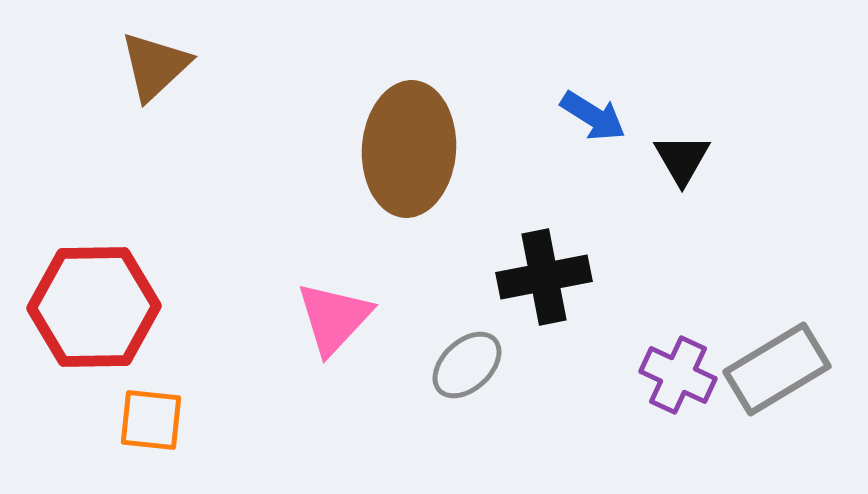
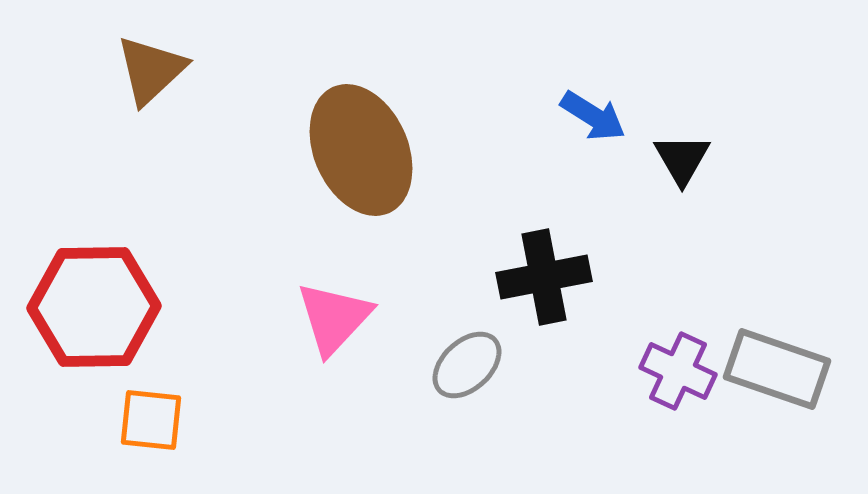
brown triangle: moved 4 px left, 4 px down
brown ellipse: moved 48 px left, 1 px down; rotated 28 degrees counterclockwise
gray rectangle: rotated 50 degrees clockwise
purple cross: moved 4 px up
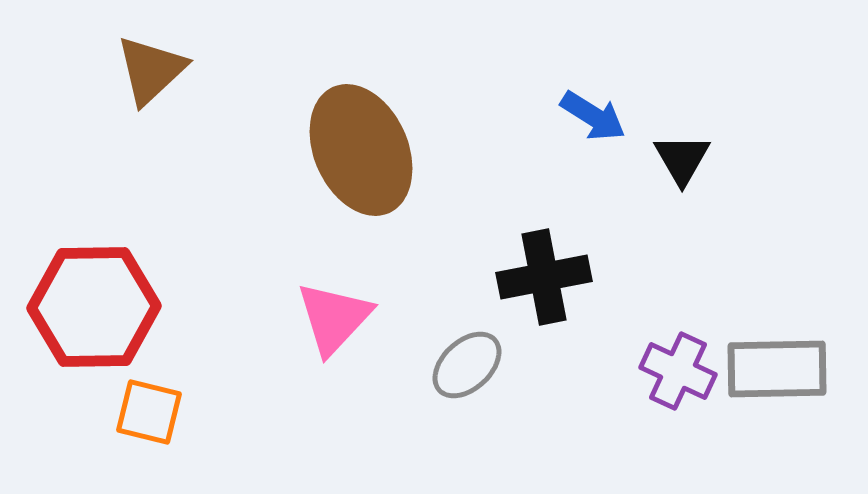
gray rectangle: rotated 20 degrees counterclockwise
orange square: moved 2 px left, 8 px up; rotated 8 degrees clockwise
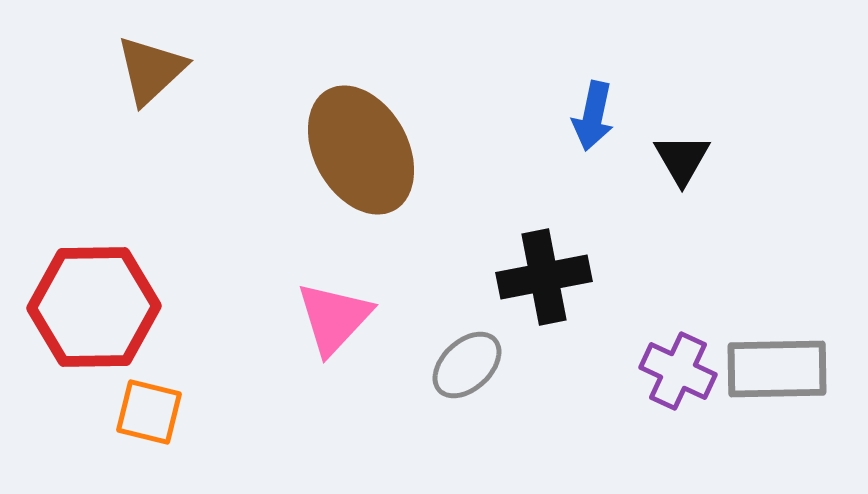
blue arrow: rotated 70 degrees clockwise
brown ellipse: rotated 5 degrees counterclockwise
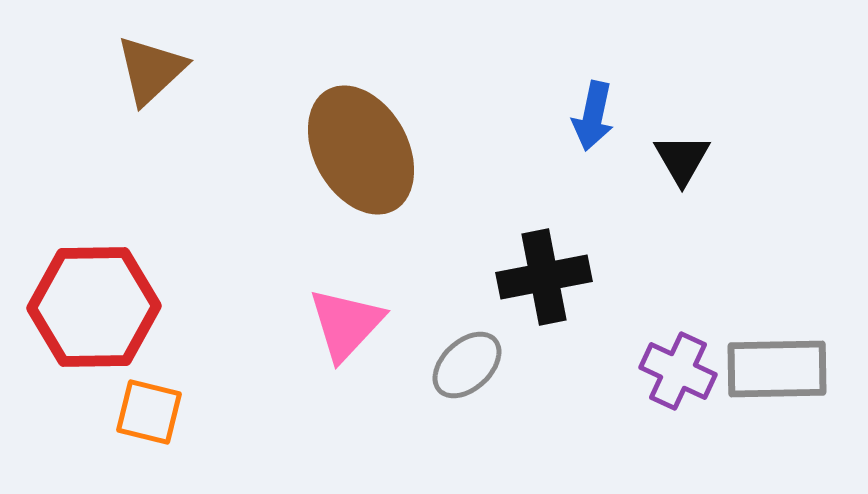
pink triangle: moved 12 px right, 6 px down
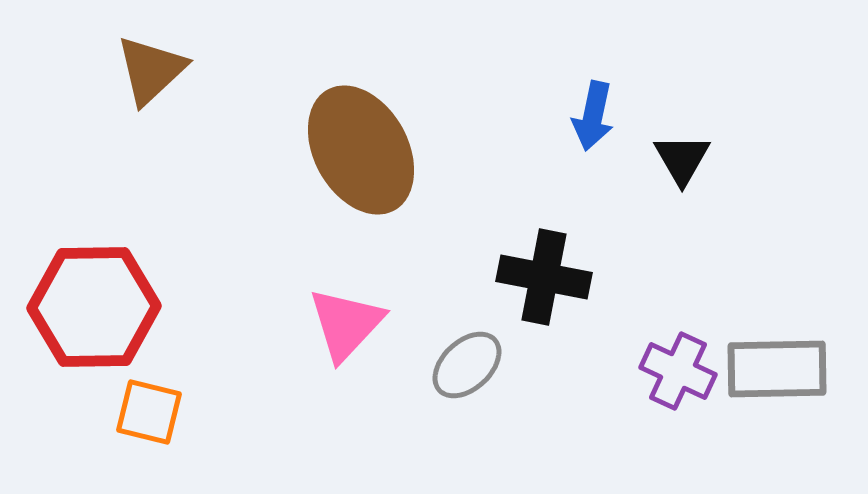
black cross: rotated 22 degrees clockwise
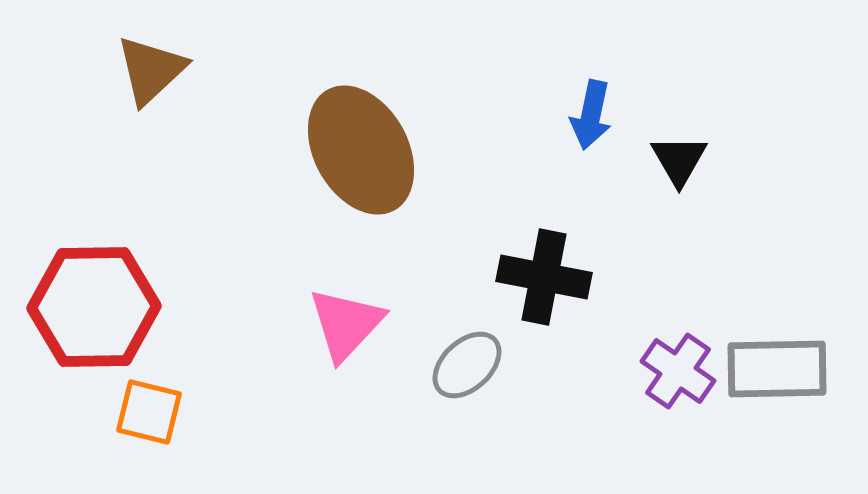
blue arrow: moved 2 px left, 1 px up
black triangle: moved 3 px left, 1 px down
purple cross: rotated 10 degrees clockwise
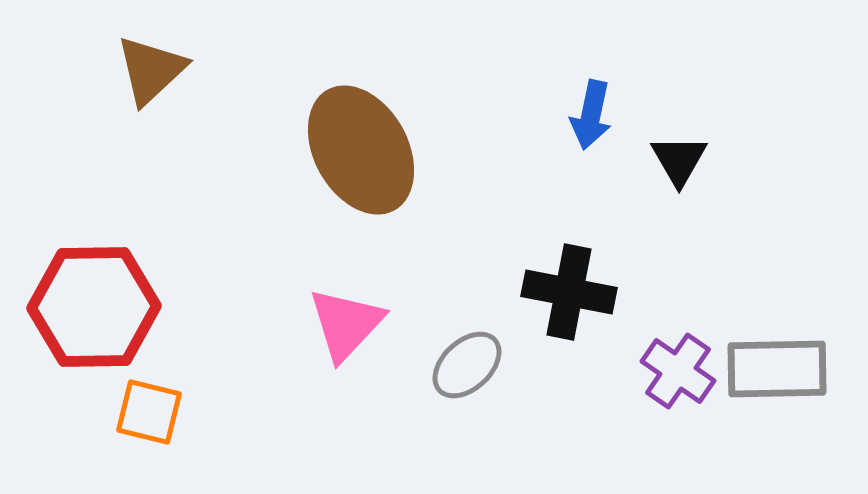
black cross: moved 25 px right, 15 px down
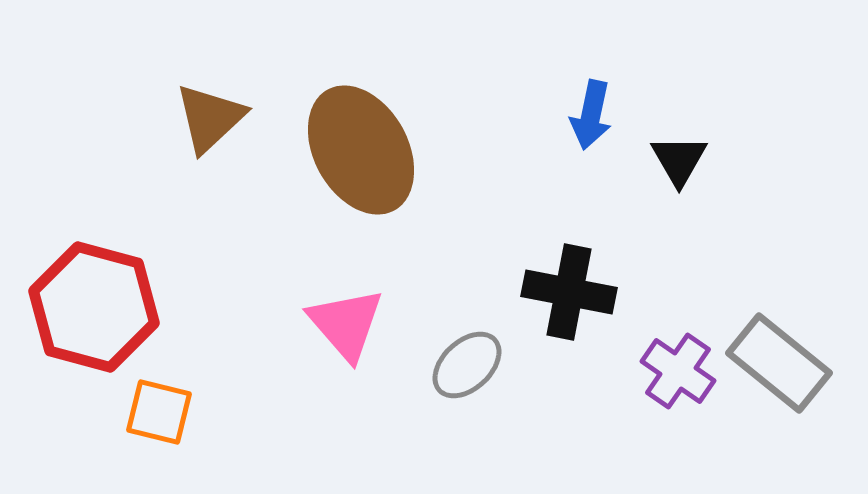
brown triangle: moved 59 px right, 48 px down
red hexagon: rotated 16 degrees clockwise
pink triangle: rotated 24 degrees counterclockwise
gray rectangle: moved 2 px right, 6 px up; rotated 40 degrees clockwise
orange square: moved 10 px right
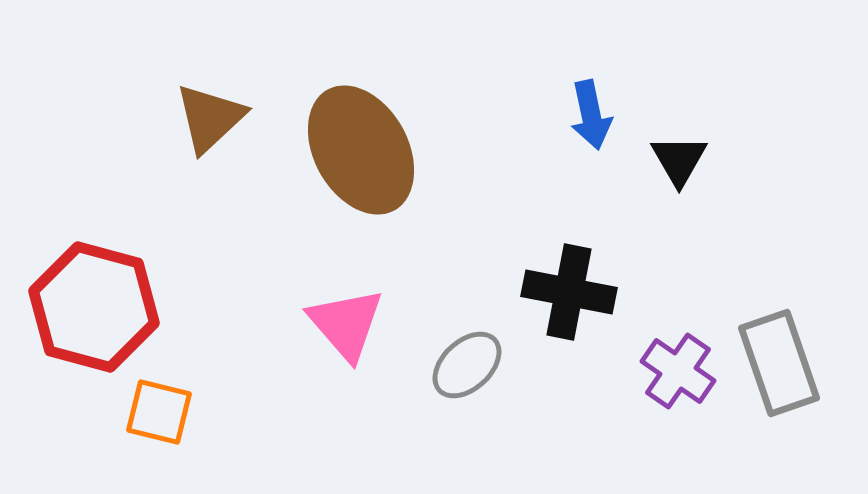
blue arrow: rotated 24 degrees counterclockwise
gray rectangle: rotated 32 degrees clockwise
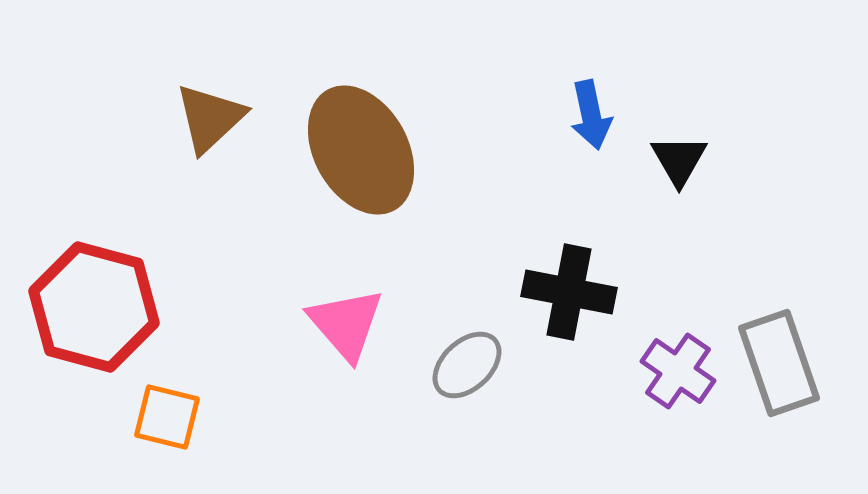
orange square: moved 8 px right, 5 px down
